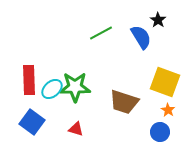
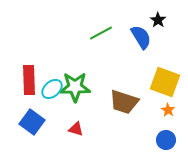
blue circle: moved 6 px right, 8 px down
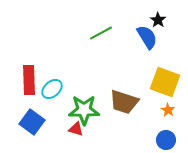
blue semicircle: moved 6 px right
green star: moved 9 px right, 23 px down
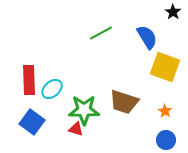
black star: moved 15 px right, 8 px up
yellow square: moved 15 px up
orange star: moved 3 px left, 1 px down
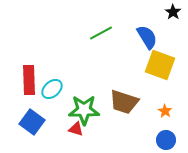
yellow square: moved 5 px left, 2 px up
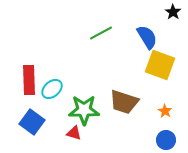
red triangle: moved 2 px left, 4 px down
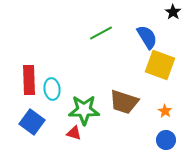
cyan ellipse: rotated 55 degrees counterclockwise
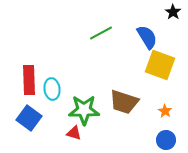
blue square: moved 3 px left, 4 px up
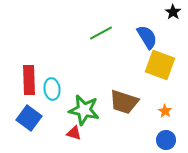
green star: rotated 12 degrees clockwise
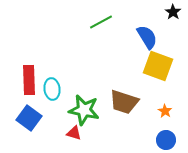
green line: moved 11 px up
yellow square: moved 2 px left, 1 px down
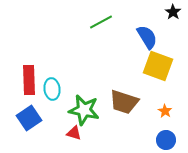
blue square: rotated 20 degrees clockwise
